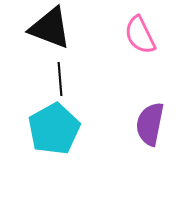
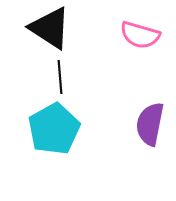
black triangle: rotated 12 degrees clockwise
pink semicircle: rotated 48 degrees counterclockwise
black line: moved 2 px up
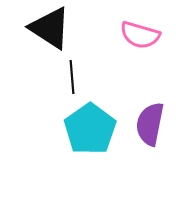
black line: moved 12 px right
cyan pentagon: moved 36 px right; rotated 6 degrees counterclockwise
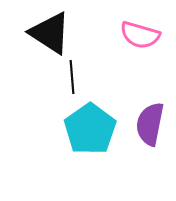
black triangle: moved 5 px down
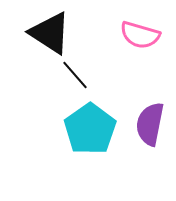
black line: moved 3 px right, 2 px up; rotated 36 degrees counterclockwise
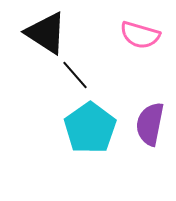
black triangle: moved 4 px left
cyan pentagon: moved 1 px up
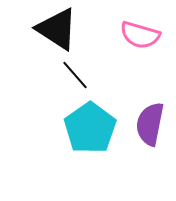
black triangle: moved 11 px right, 4 px up
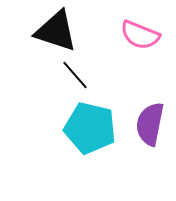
black triangle: moved 1 px left, 2 px down; rotated 15 degrees counterclockwise
pink semicircle: rotated 6 degrees clockwise
cyan pentagon: rotated 24 degrees counterclockwise
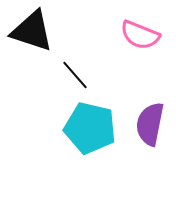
black triangle: moved 24 px left
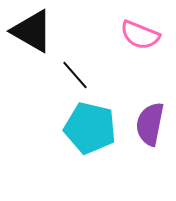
black triangle: rotated 12 degrees clockwise
